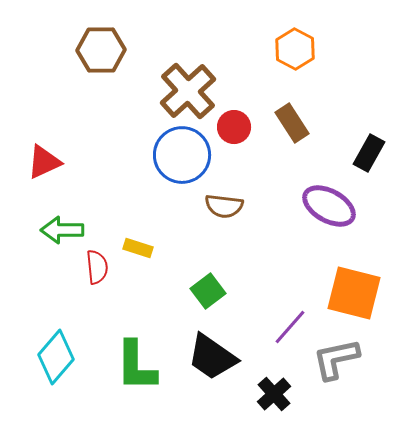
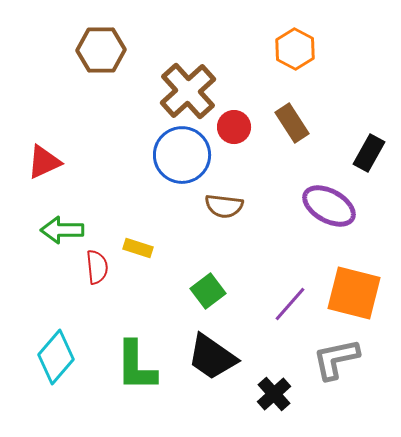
purple line: moved 23 px up
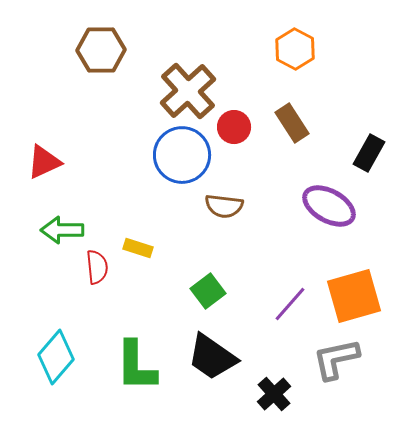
orange square: moved 3 px down; rotated 30 degrees counterclockwise
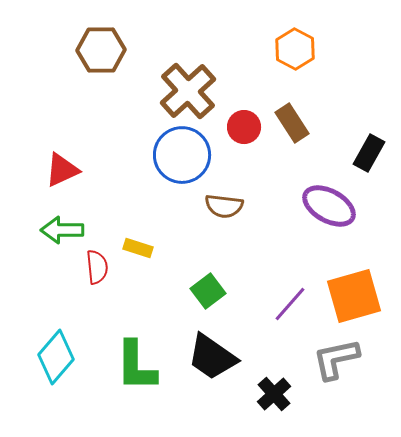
red circle: moved 10 px right
red triangle: moved 18 px right, 8 px down
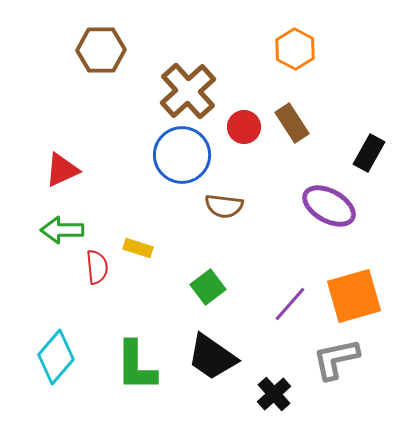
green square: moved 4 px up
